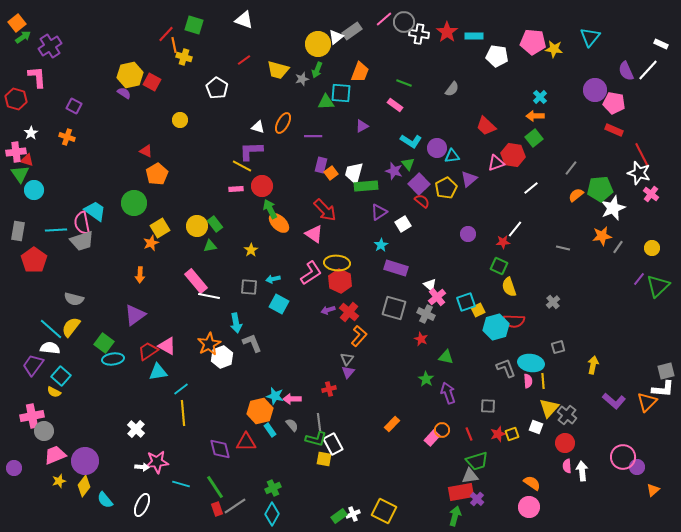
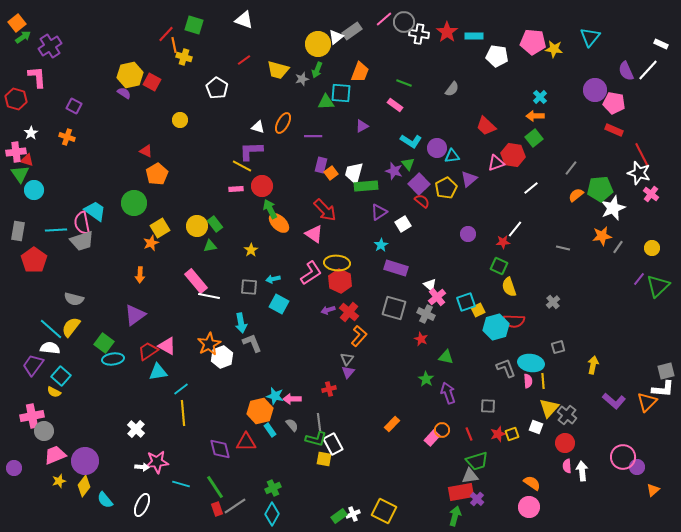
cyan arrow at (236, 323): moved 5 px right
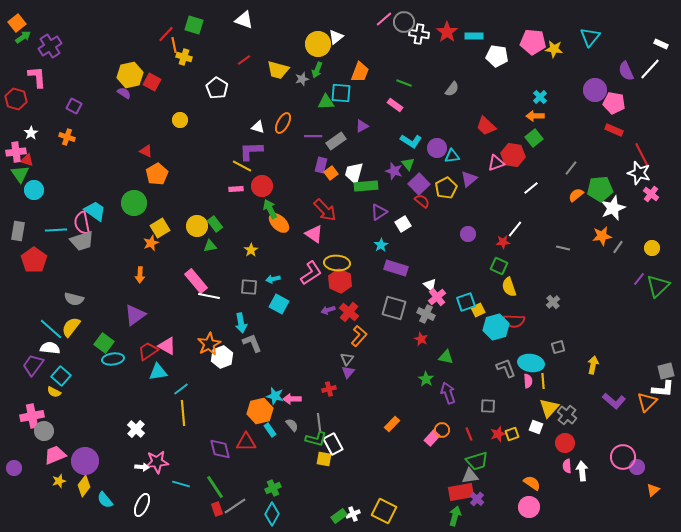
gray rectangle at (352, 31): moved 16 px left, 110 px down
white line at (648, 70): moved 2 px right, 1 px up
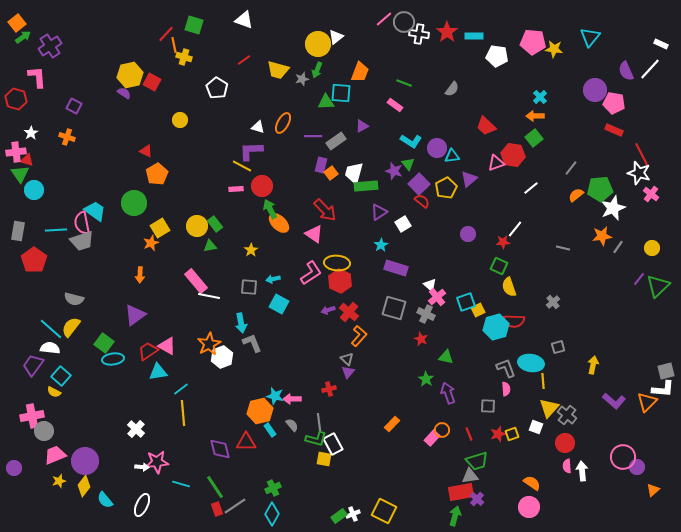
gray triangle at (347, 359): rotated 24 degrees counterclockwise
pink semicircle at (528, 381): moved 22 px left, 8 px down
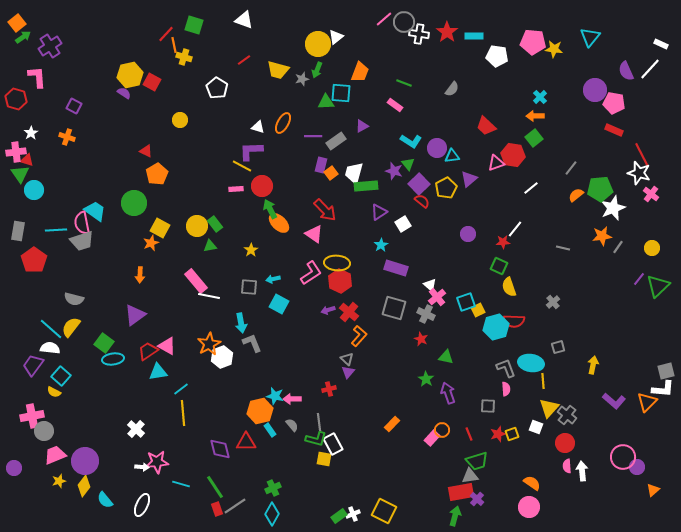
yellow square at (160, 228): rotated 30 degrees counterclockwise
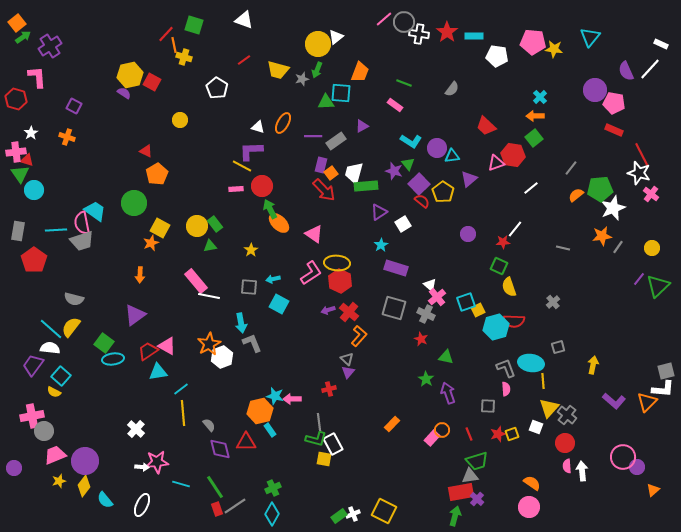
yellow pentagon at (446, 188): moved 3 px left, 4 px down; rotated 10 degrees counterclockwise
red arrow at (325, 210): moved 1 px left, 20 px up
gray semicircle at (292, 425): moved 83 px left
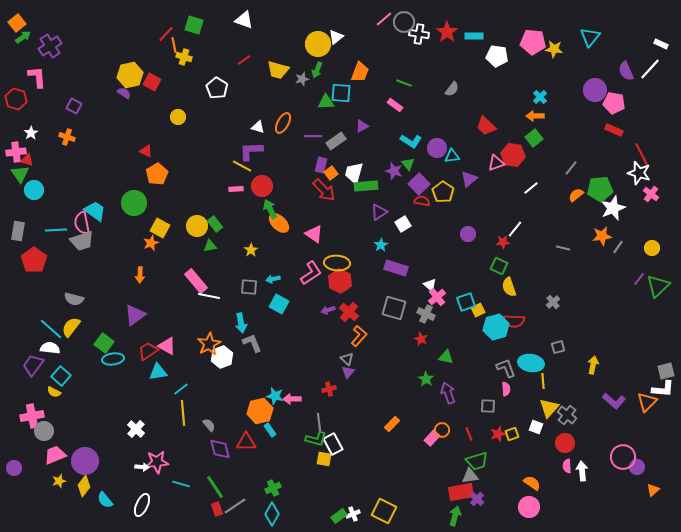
yellow circle at (180, 120): moved 2 px left, 3 px up
red semicircle at (422, 201): rotated 28 degrees counterclockwise
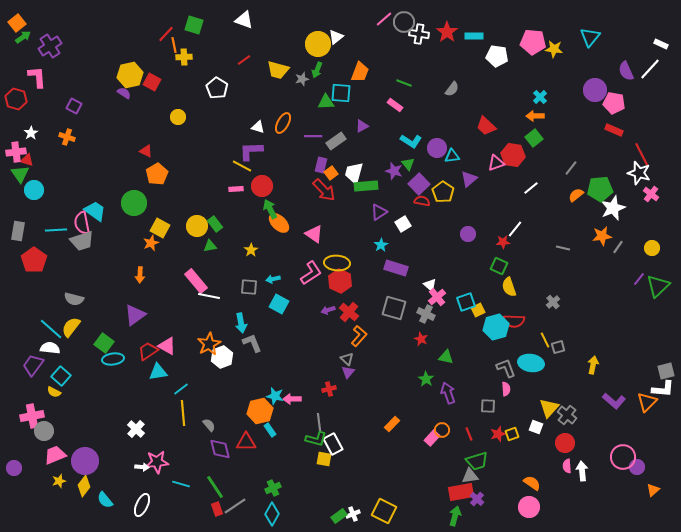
yellow cross at (184, 57): rotated 21 degrees counterclockwise
yellow line at (543, 381): moved 2 px right, 41 px up; rotated 21 degrees counterclockwise
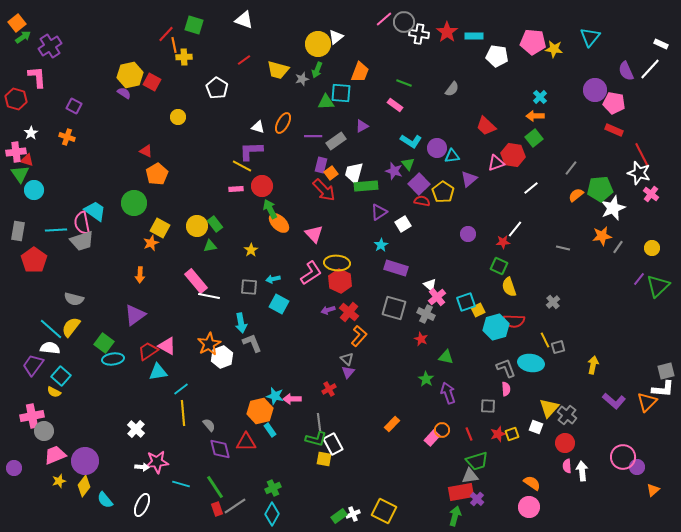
pink triangle at (314, 234): rotated 12 degrees clockwise
red cross at (329, 389): rotated 16 degrees counterclockwise
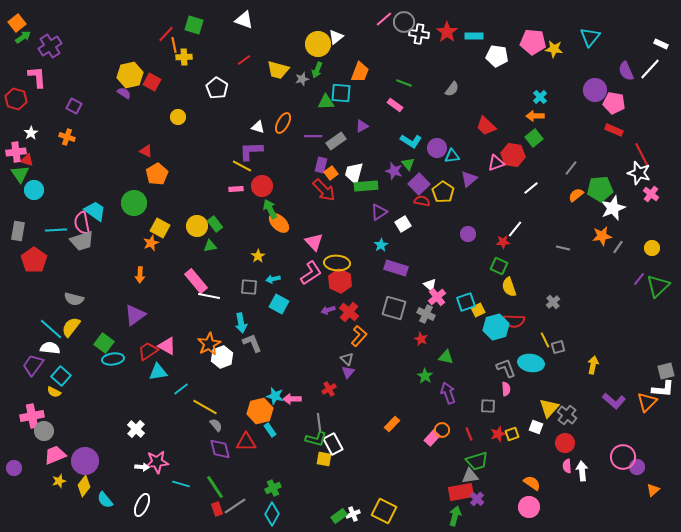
pink triangle at (314, 234): moved 8 px down
yellow star at (251, 250): moved 7 px right, 6 px down
green star at (426, 379): moved 1 px left, 3 px up
yellow line at (183, 413): moved 22 px right, 6 px up; rotated 55 degrees counterclockwise
gray semicircle at (209, 425): moved 7 px right
